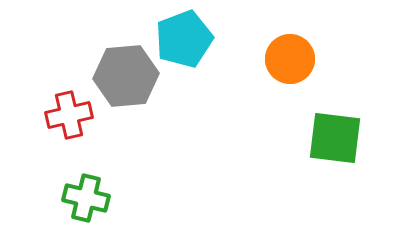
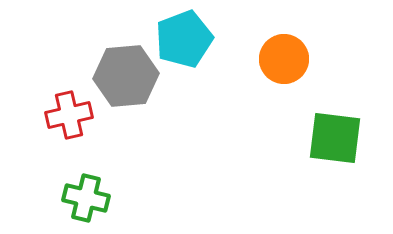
orange circle: moved 6 px left
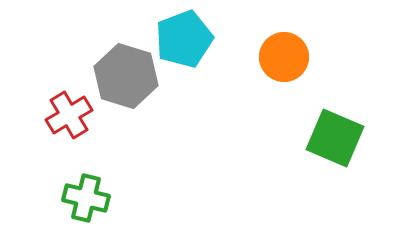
orange circle: moved 2 px up
gray hexagon: rotated 22 degrees clockwise
red cross: rotated 18 degrees counterclockwise
green square: rotated 16 degrees clockwise
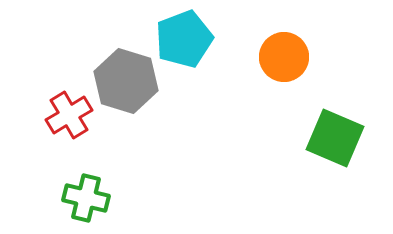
gray hexagon: moved 5 px down
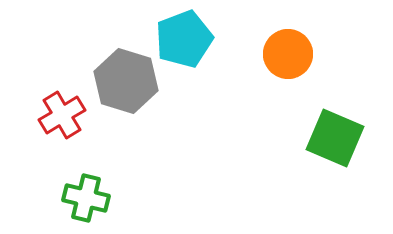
orange circle: moved 4 px right, 3 px up
red cross: moved 7 px left
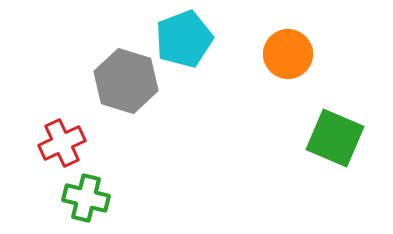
red cross: moved 28 px down; rotated 6 degrees clockwise
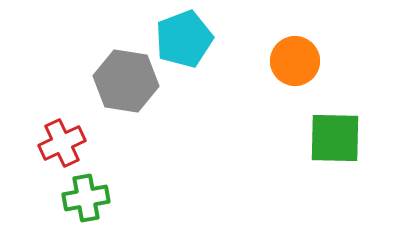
orange circle: moved 7 px right, 7 px down
gray hexagon: rotated 8 degrees counterclockwise
green square: rotated 22 degrees counterclockwise
green cross: rotated 24 degrees counterclockwise
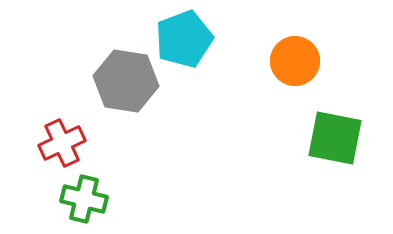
green square: rotated 10 degrees clockwise
green cross: moved 2 px left, 1 px down; rotated 24 degrees clockwise
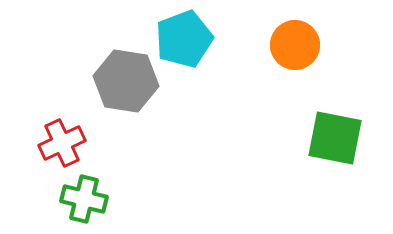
orange circle: moved 16 px up
